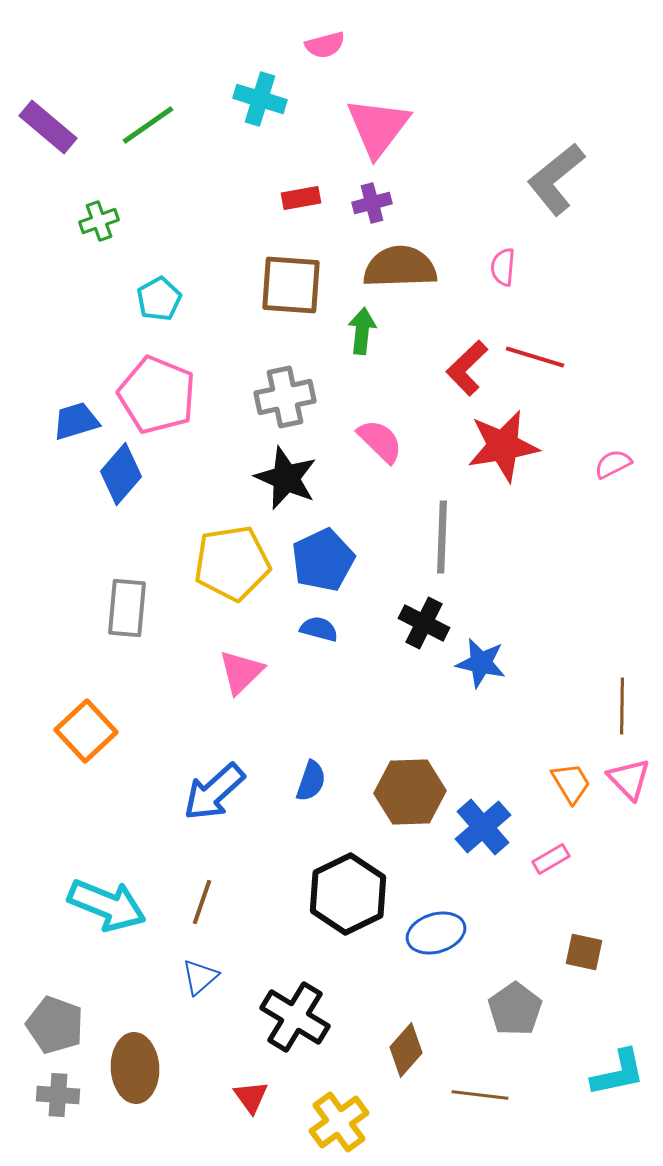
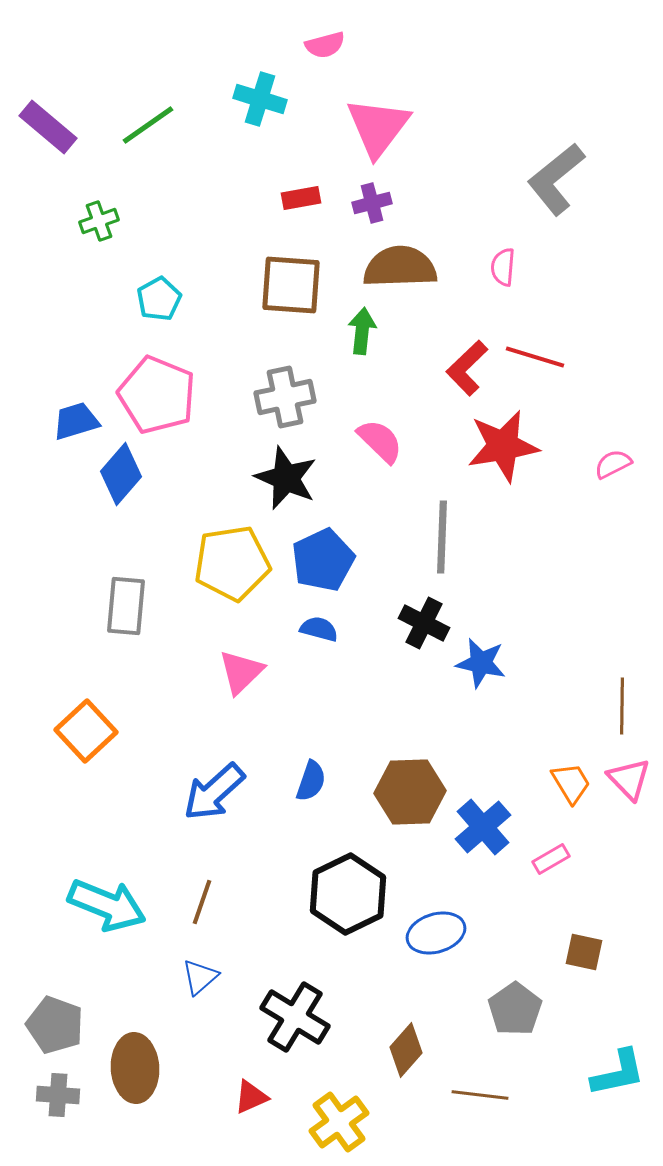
gray rectangle at (127, 608): moved 1 px left, 2 px up
red triangle at (251, 1097): rotated 42 degrees clockwise
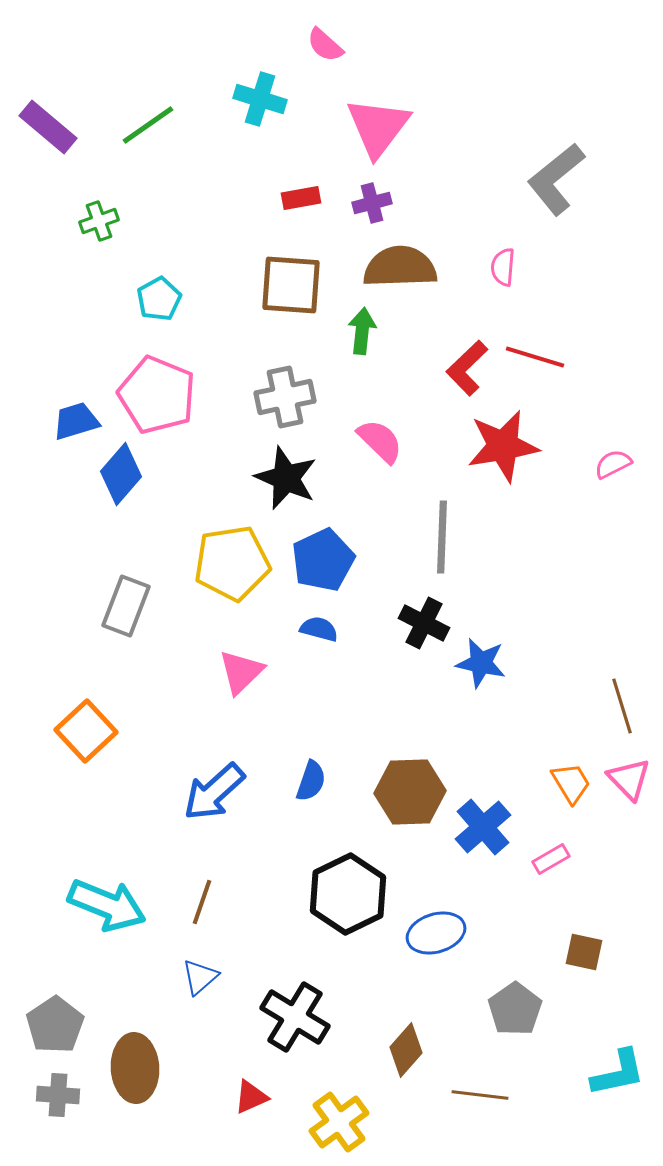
pink semicircle at (325, 45): rotated 57 degrees clockwise
gray rectangle at (126, 606): rotated 16 degrees clockwise
brown line at (622, 706): rotated 18 degrees counterclockwise
gray pentagon at (55, 1025): rotated 18 degrees clockwise
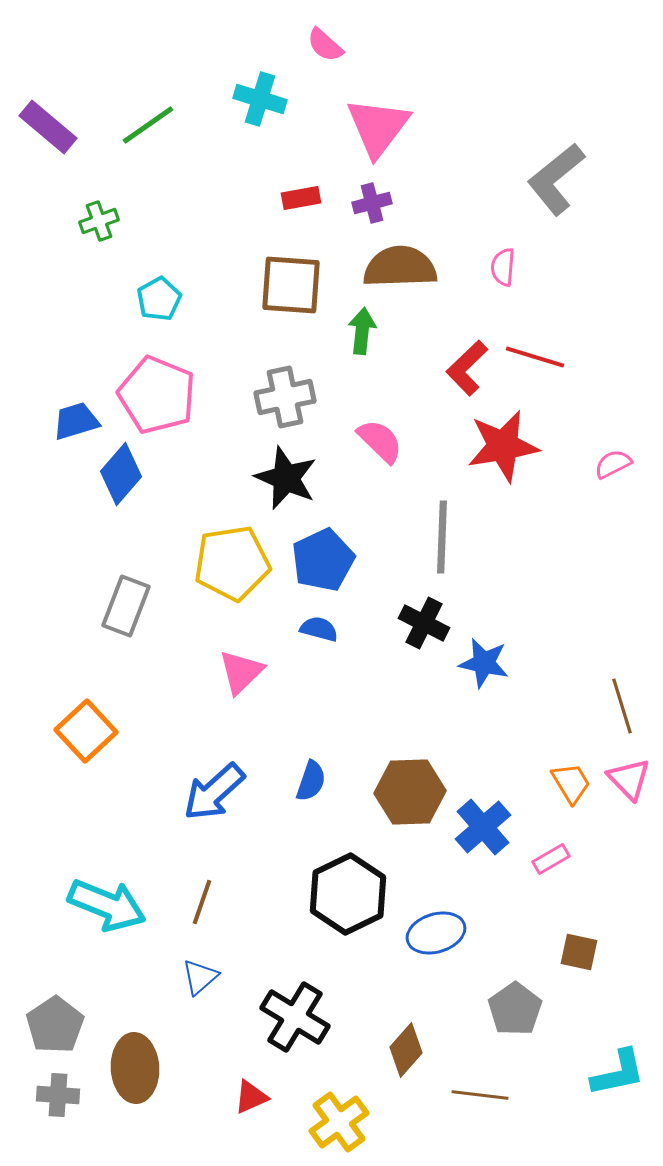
blue star at (481, 663): moved 3 px right
brown square at (584, 952): moved 5 px left
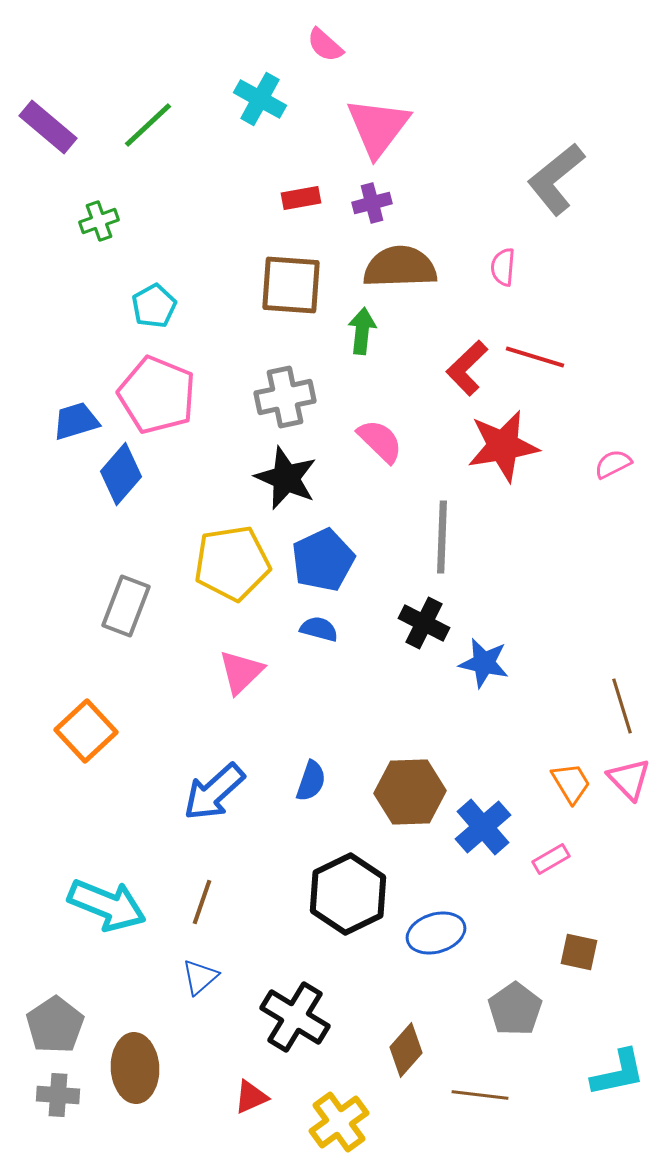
cyan cross at (260, 99): rotated 12 degrees clockwise
green line at (148, 125): rotated 8 degrees counterclockwise
cyan pentagon at (159, 299): moved 5 px left, 7 px down
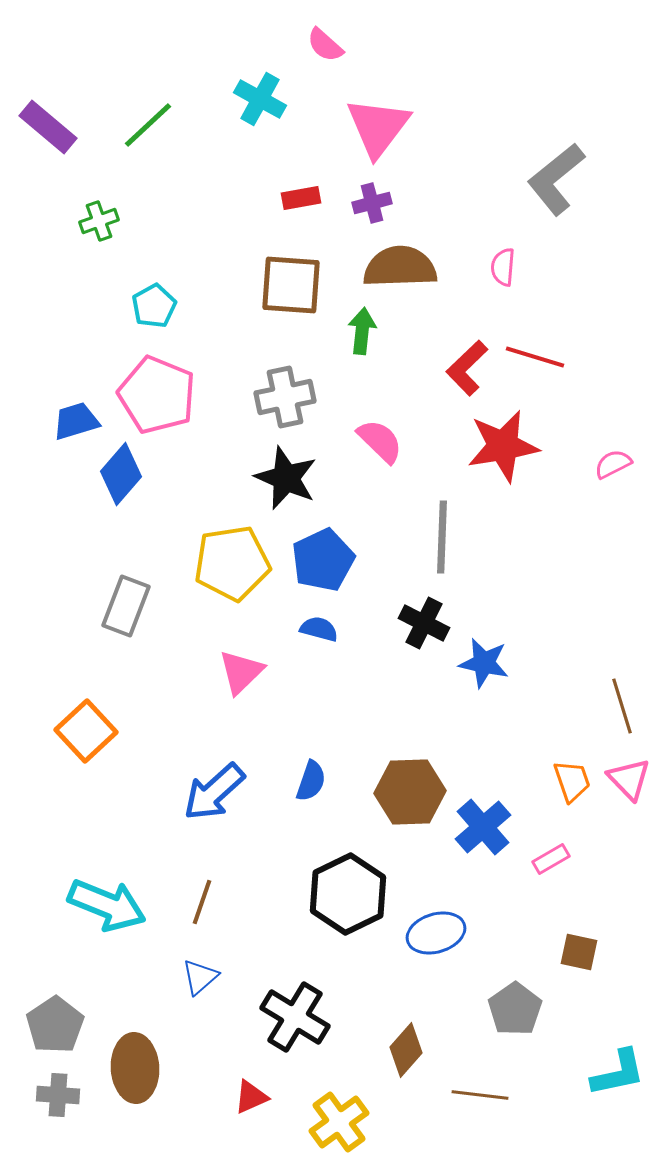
orange trapezoid at (571, 783): moved 1 px right, 2 px up; rotated 12 degrees clockwise
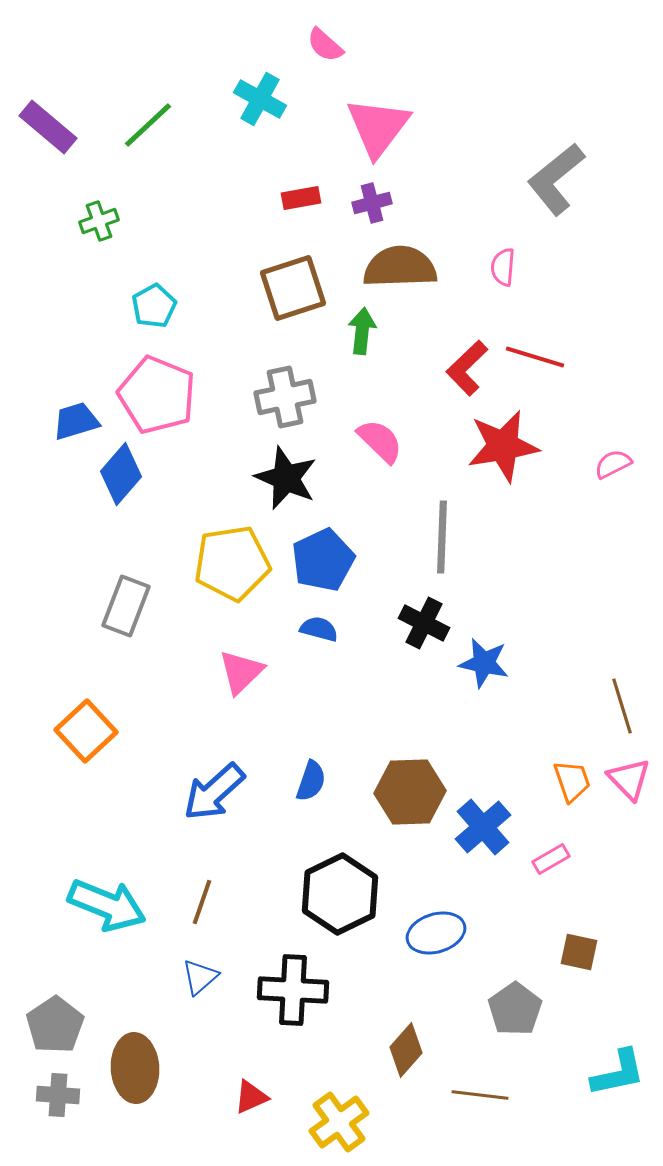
brown square at (291, 285): moved 2 px right, 3 px down; rotated 22 degrees counterclockwise
black hexagon at (348, 894): moved 8 px left
black cross at (295, 1017): moved 2 px left, 27 px up; rotated 28 degrees counterclockwise
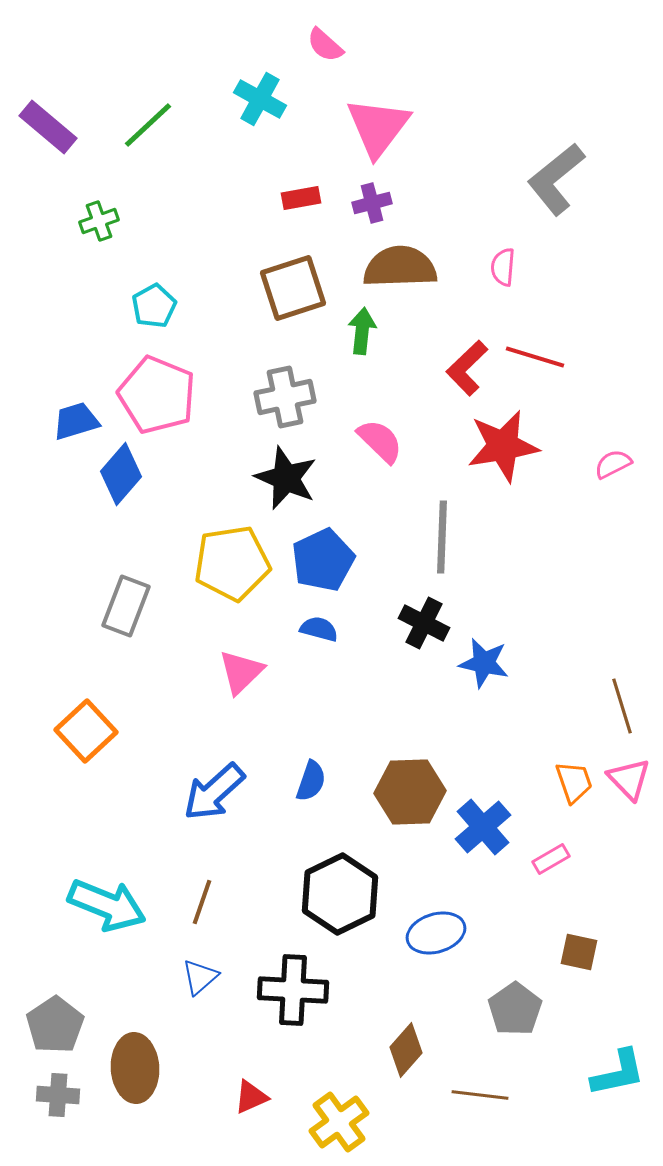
orange trapezoid at (572, 781): moved 2 px right, 1 px down
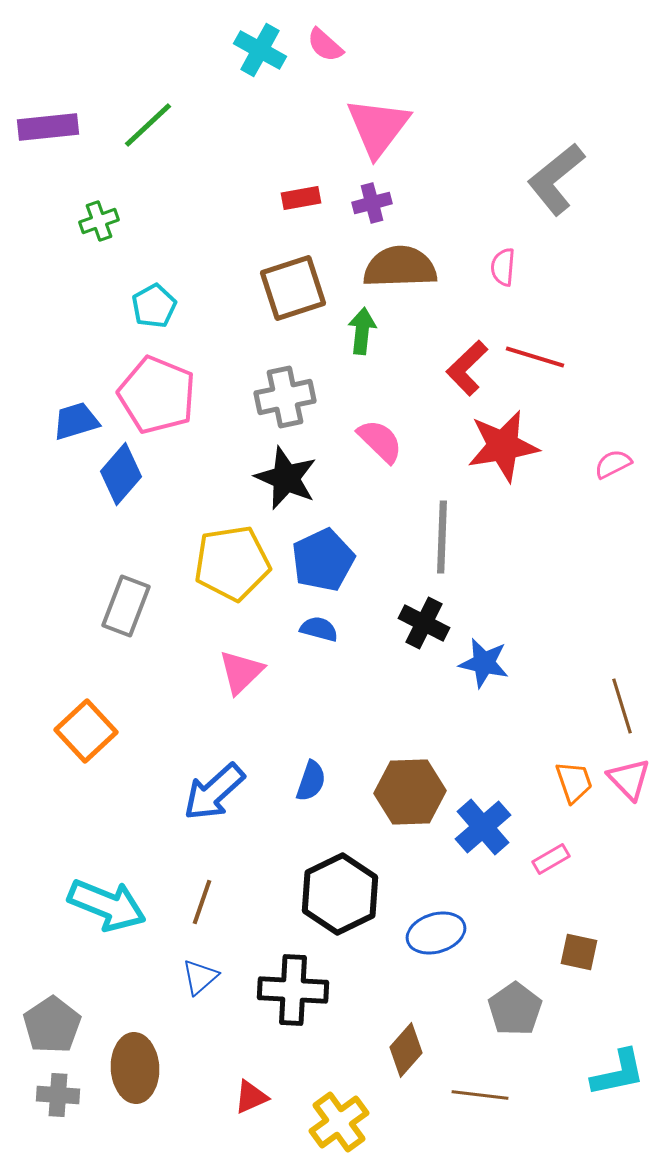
cyan cross at (260, 99): moved 49 px up
purple rectangle at (48, 127): rotated 46 degrees counterclockwise
gray pentagon at (55, 1025): moved 3 px left
